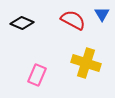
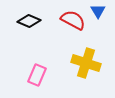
blue triangle: moved 4 px left, 3 px up
black diamond: moved 7 px right, 2 px up
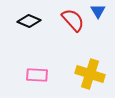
red semicircle: rotated 20 degrees clockwise
yellow cross: moved 4 px right, 11 px down
pink rectangle: rotated 70 degrees clockwise
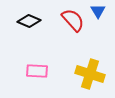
pink rectangle: moved 4 px up
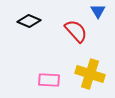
red semicircle: moved 3 px right, 11 px down
pink rectangle: moved 12 px right, 9 px down
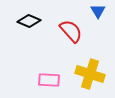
red semicircle: moved 5 px left
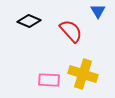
yellow cross: moved 7 px left
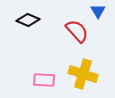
black diamond: moved 1 px left, 1 px up
red semicircle: moved 6 px right
pink rectangle: moved 5 px left
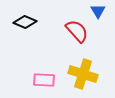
black diamond: moved 3 px left, 2 px down
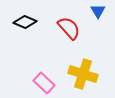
red semicircle: moved 8 px left, 3 px up
pink rectangle: moved 3 px down; rotated 40 degrees clockwise
